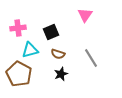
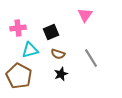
brown pentagon: moved 2 px down
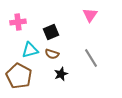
pink triangle: moved 5 px right
pink cross: moved 6 px up
brown semicircle: moved 6 px left
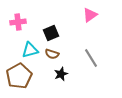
pink triangle: rotated 21 degrees clockwise
black square: moved 1 px down
brown pentagon: rotated 15 degrees clockwise
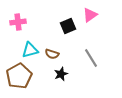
black square: moved 17 px right, 7 px up
